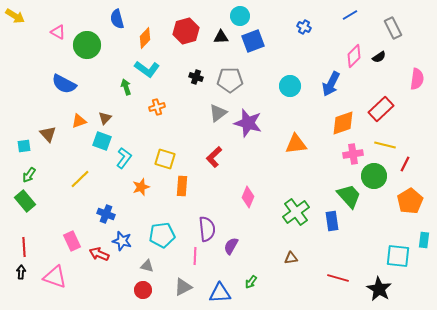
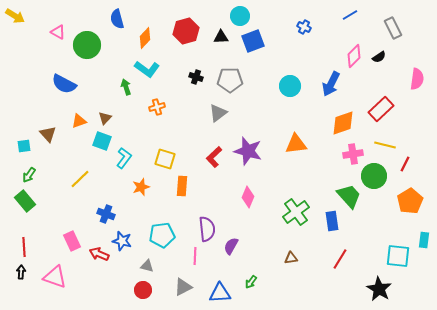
purple star at (248, 123): moved 28 px down
red line at (338, 278): moved 2 px right, 19 px up; rotated 75 degrees counterclockwise
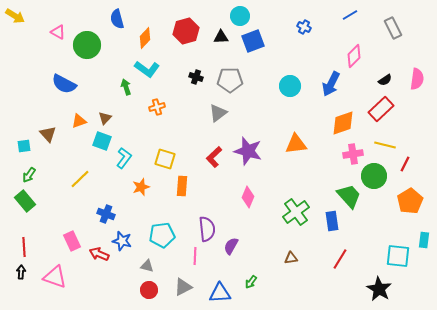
black semicircle at (379, 57): moved 6 px right, 23 px down
red circle at (143, 290): moved 6 px right
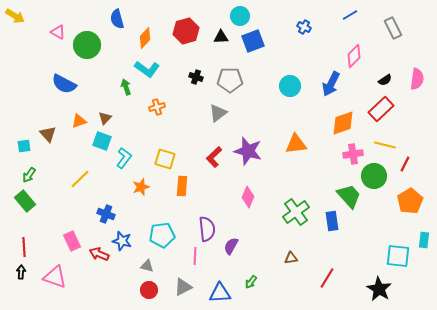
red line at (340, 259): moved 13 px left, 19 px down
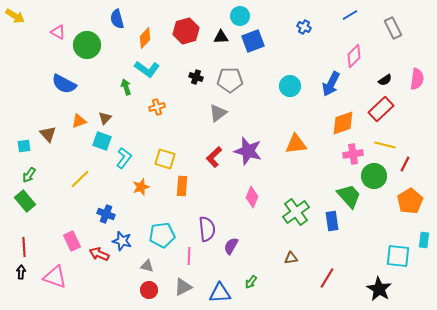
pink diamond at (248, 197): moved 4 px right
pink line at (195, 256): moved 6 px left
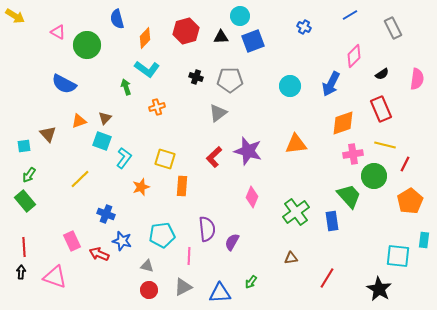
black semicircle at (385, 80): moved 3 px left, 6 px up
red rectangle at (381, 109): rotated 70 degrees counterclockwise
purple semicircle at (231, 246): moved 1 px right, 4 px up
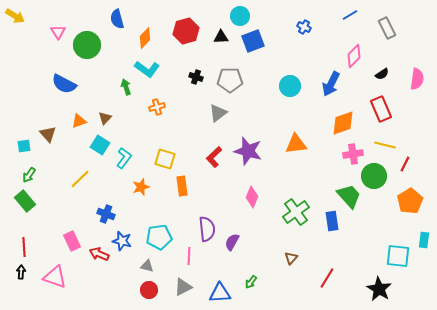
gray rectangle at (393, 28): moved 6 px left
pink triangle at (58, 32): rotated 28 degrees clockwise
cyan square at (102, 141): moved 2 px left, 4 px down; rotated 12 degrees clockwise
orange rectangle at (182, 186): rotated 12 degrees counterclockwise
cyan pentagon at (162, 235): moved 3 px left, 2 px down
brown triangle at (291, 258): rotated 40 degrees counterclockwise
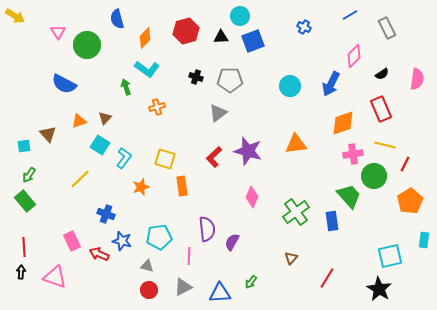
cyan square at (398, 256): moved 8 px left; rotated 20 degrees counterclockwise
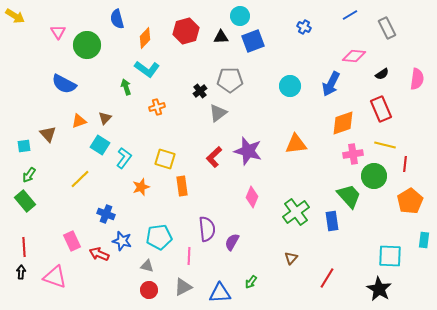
pink diamond at (354, 56): rotated 50 degrees clockwise
black cross at (196, 77): moved 4 px right, 14 px down; rotated 32 degrees clockwise
red line at (405, 164): rotated 21 degrees counterclockwise
cyan square at (390, 256): rotated 15 degrees clockwise
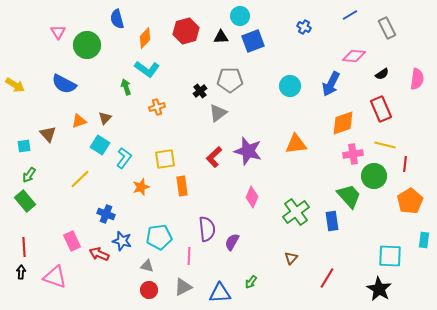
yellow arrow at (15, 16): moved 69 px down
yellow square at (165, 159): rotated 25 degrees counterclockwise
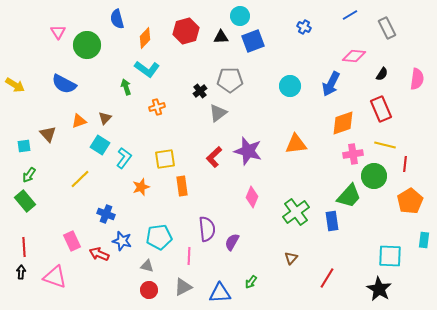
black semicircle at (382, 74): rotated 24 degrees counterclockwise
green trapezoid at (349, 196): rotated 84 degrees clockwise
